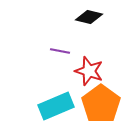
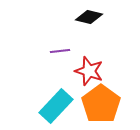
purple line: rotated 18 degrees counterclockwise
cyan rectangle: rotated 24 degrees counterclockwise
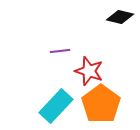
black diamond: moved 31 px right
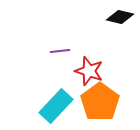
orange pentagon: moved 1 px left, 2 px up
